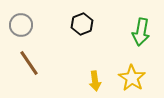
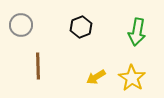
black hexagon: moved 1 px left, 3 px down
green arrow: moved 4 px left
brown line: moved 9 px right, 3 px down; rotated 32 degrees clockwise
yellow arrow: moved 1 px right, 4 px up; rotated 66 degrees clockwise
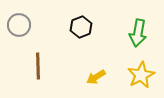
gray circle: moved 2 px left
green arrow: moved 1 px right, 1 px down
yellow star: moved 9 px right, 3 px up; rotated 12 degrees clockwise
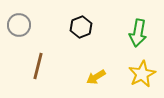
brown line: rotated 16 degrees clockwise
yellow star: moved 1 px right, 1 px up
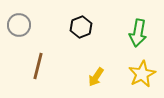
yellow arrow: rotated 24 degrees counterclockwise
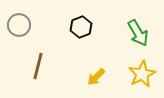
green arrow: rotated 40 degrees counterclockwise
yellow arrow: rotated 12 degrees clockwise
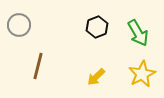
black hexagon: moved 16 px right
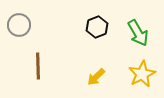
brown line: rotated 16 degrees counterclockwise
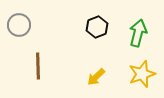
green arrow: rotated 136 degrees counterclockwise
yellow star: rotated 8 degrees clockwise
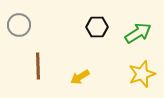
black hexagon: rotated 20 degrees clockwise
green arrow: rotated 44 degrees clockwise
yellow arrow: moved 16 px left; rotated 12 degrees clockwise
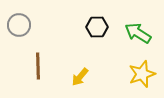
green arrow: rotated 116 degrees counterclockwise
yellow arrow: rotated 18 degrees counterclockwise
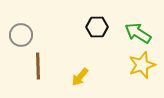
gray circle: moved 2 px right, 10 px down
yellow star: moved 9 px up
